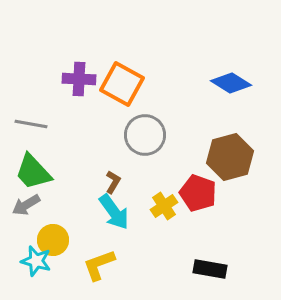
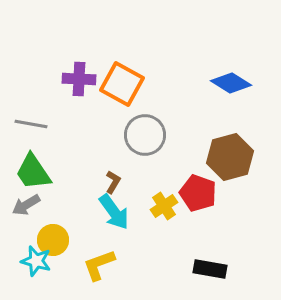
green trapezoid: rotated 9 degrees clockwise
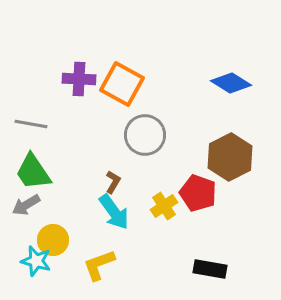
brown hexagon: rotated 12 degrees counterclockwise
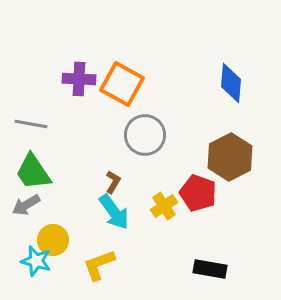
blue diamond: rotated 63 degrees clockwise
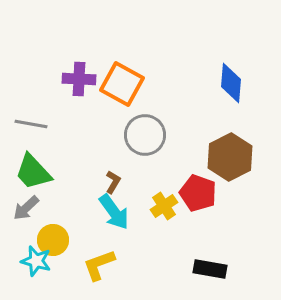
green trapezoid: rotated 9 degrees counterclockwise
gray arrow: moved 3 px down; rotated 12 degrees counterclockwise
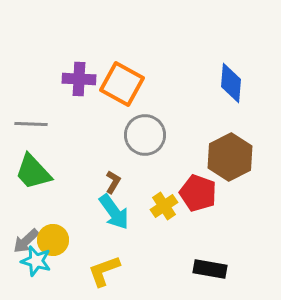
gray line: rotated 8 degrees counterclockwise
gray arrow: moved 33 px down
yellow L-shape: moved 5 px right, 6 px down
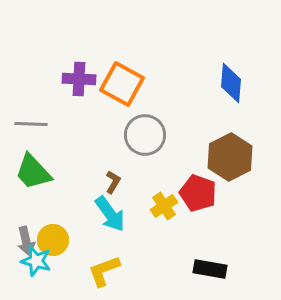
cyan arrow: moved 4 px left, 2 px down
gray arrow: rotated 60 degrees counterclockwise
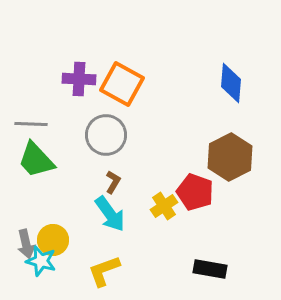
gray circle: moved 39 px left
green trapezoid: moved 3 px right, 12 px up
red pentagon: moved 3 px left, 1 px up
gray arrow: moved 3 px down
cyan star: moved 5 px right
